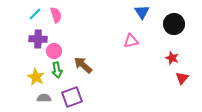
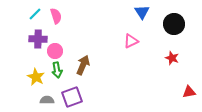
pink semicircle: moved 1 px down
pink triangle: rotated 14 degrees counterclockwise
pink circle: moved 1 px right
brown arrow: rotated 72 degrees clockwise
red triangle: moved 7 px right, 14 px down; rotated 40 degrees clockwise
gray semicircle: moved 3 px right, 2 px down
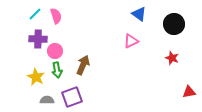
blue triangle: moved 3 px left, 2 px down; rotated 21 degrees counterclockwise
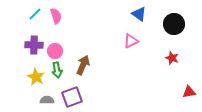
purple cross: moved 4 px left, 6 px down
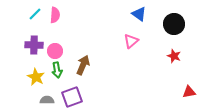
pink semicircle: moved 1 px left, 1 px up; rotated 21 degrees clockwise
pink triangle: rotated 14 degrees counterclockwise
red star: moved 2 px right, 2 px up
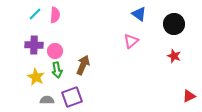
red triangle: moved 4 px down; rotated 16 degrees counterclockwise
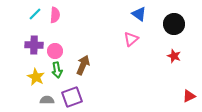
pink triangle: moved 2 px up
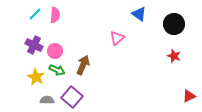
pink triangle: moved 14 px left, 1 px up
purple cross: rotated 24 degrees clockwise
green arrow: rotated 56 degrees counterclockwise
purple square: rotated 30 degrees counterclockwise
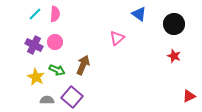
pink semicircle: moved 1 px up
pink circle: moved 9 px up
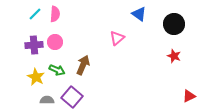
purple cross: rotated 30 degrees counterclockwise
